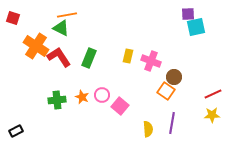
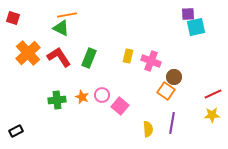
orange cross: moved 8 px left, 7 px down; rotated 15 degrees clockwise
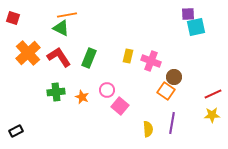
pink circle: moved 5 px right, 5 px up
green cross: moved 1 px left, 8 px up
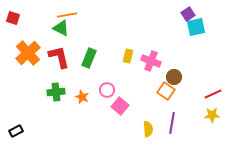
purple square: rotated 32 degrees counterclockwise
red L-shape: rotated 20 degrees clockwise
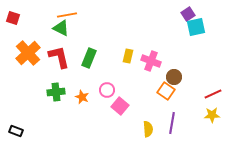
black rectangle: rotated 48 degrees clockwise
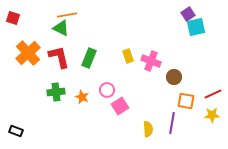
yellow rectangle: rotated 32 degrees counterclockwise
orange square: moved 20 px right, 10 px down; rotated 24 degrees counterclockwise
pink square: rotated 18 degrees clockwise
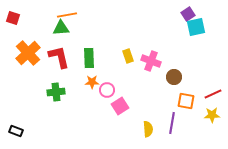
green triangle: rotated 30 degrees counterclockwise
green rectangle: rotated 24 degrees counterclockwise
orange star: moved 10 px right, 15 px up; rotated 24 degrees counterclockwise
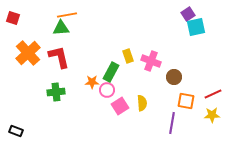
green rectangle: moved 22 px right, 14 px down; rotated 30 degrees clockwise
yellow semicircle: moved 6 px left, 26 px up
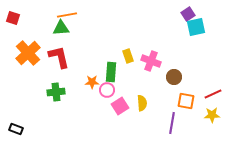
green rectangle: rotated 24 degrees counterclockwise
black rectangle: moved 2 px up
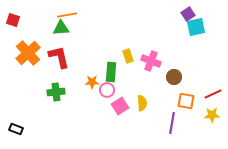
red square: moved 2 px down
